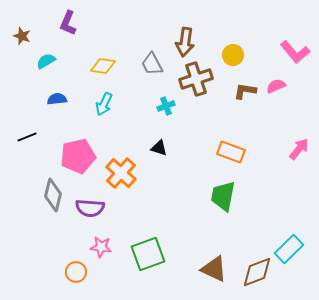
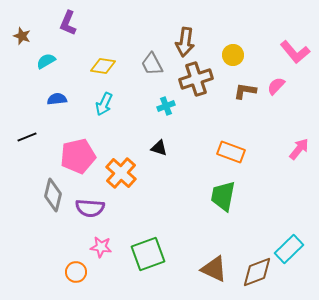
pink semicircle: rotated 24 degrees counterclockwise
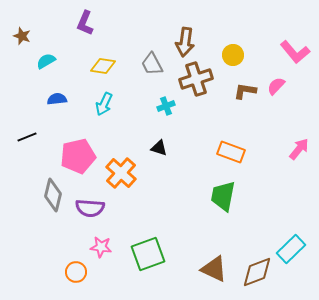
purple L-shape: moved 17 px right
cyan rectangle: moved 2 px right
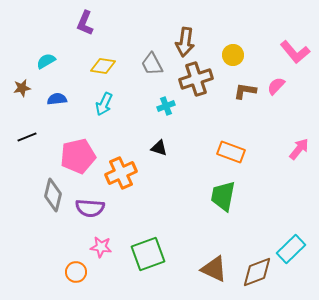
brown star: moved 52 px down; rotated 30 degrees counterclockwise
orange cross: rotated 24 degrees clockwise
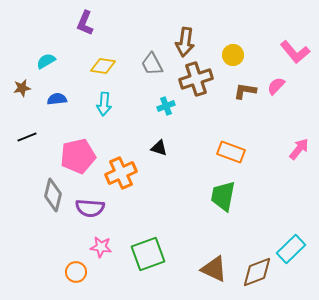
cyan arrow: rotated 20 degrees counterclockwise
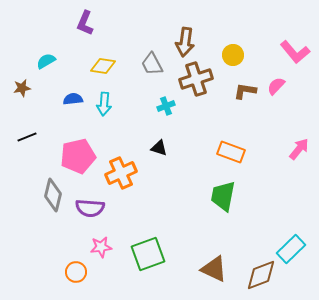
blue semicircle: moved 16 px right
pink star: rotated 15 degrees counterclockwise
brown diamond: moved 4 px right, 3 px down
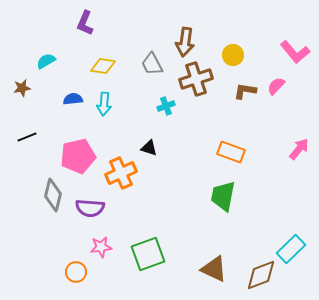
black triangle: moved 10 px left
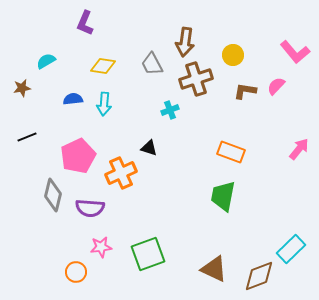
cyan cross: moved 4 px right, 4 px down
pink pentagon: rotated 12 degrees counterclockwise
brown diamond: moved 2 px left, 1 px down
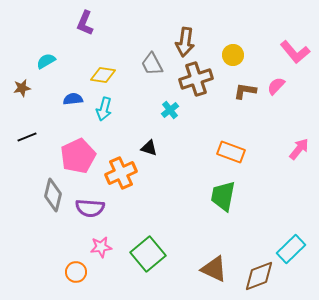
yellow diamond: moved 9 px down
cyan arrow: moved 5 px down; rotated 10 degrees clockwise
cyan cross: rotated 18 degrees counterclockwise
green square: rotated 20 degrees counterclockwise
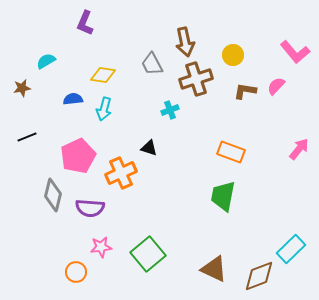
brown arrow: rotated 20 degrees counterclockwise
cyan cross: rotated 18 degrees clockwise
